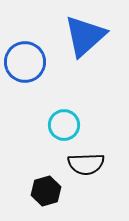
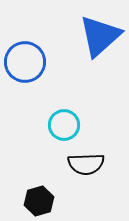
blue triangle: moved 15 px right
black hexagon: moved 7 px left, 10 px down
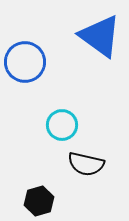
blue triangle: rotated 42 degrees counterclockwise
cyan circle: moved 2 px left
black semicircle: rotated 15 degrees clockwise
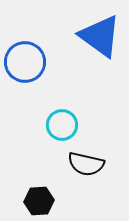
black hexagon: rotated 12 degrees clockwise
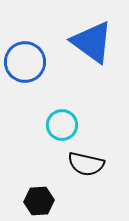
blue triangle: moved 8 px left, 6 px down
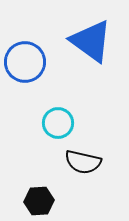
blue triangle: moved 1 px left, 1 px up
cyan circle: moved 4 px left, 2 px up
black semicircle: moved 3 px left, 2 px up
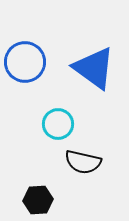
blue triangle: moved 3 px right, 27 px down
cyan circle: moved 1 px down
black hexagon: moved 1 px left, 1 px up
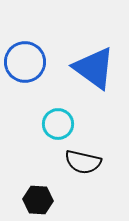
black hexagon: rotated 8 degrees clockwise
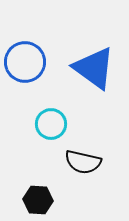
cyan circle: moved 7 px left
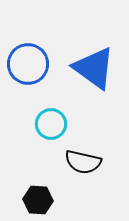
blue circle: moved 3 px right, 2 px down
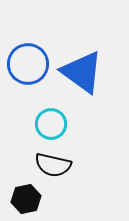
blue triangle: moved 12 px left, 4 px down
black semicircle: moved 30 px left, 3 px down
black hexagon: moved 12 px left, 1 px up; rotated 16 degrees counterclockwise
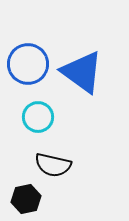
cyan circle: moved 13 px left, 7 px up
